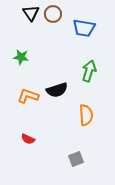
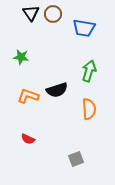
orange semicircle: moved 3 px right, 6 px up
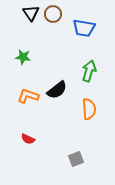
green star: moved 2 px right
black semicircle: rotated 20 degrees counterclockwise
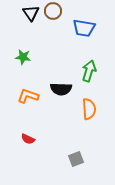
brown circle: moved 3 px up
black semicircle: moved 4 px right, 1 px up; rotated 40 degrees clockwise
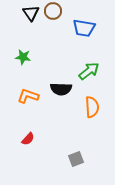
green arrow: rotated 35 degrees clockwise
orange semicircle: moved 3 px right, 2 px up
red semicircle: rotated 72 degrees counterclockwise
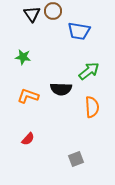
black triangle: moved 1 px right, 1 px down
blue trapezoid: moved 5 px left, 3 px down
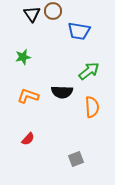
green star: rotated 21 degrees counterclockwise
black semicircle: moved 1 px right, 3 px down
